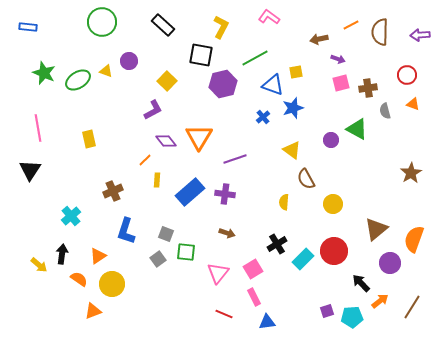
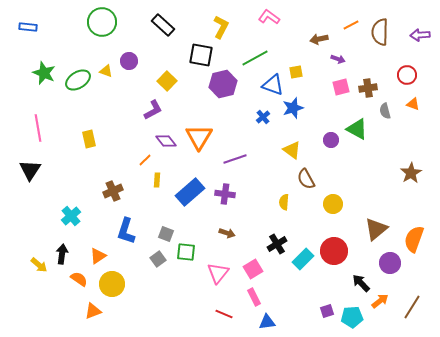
pink square at (341, 83): moved 4 px down
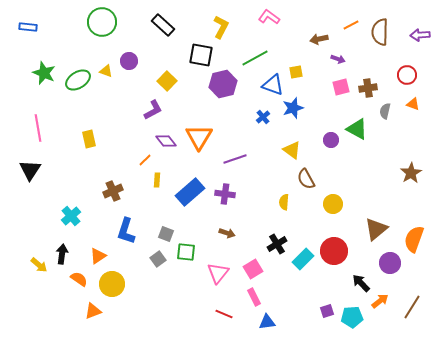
gray semicircle at (385, 111): rotated 28 degrees clockwise
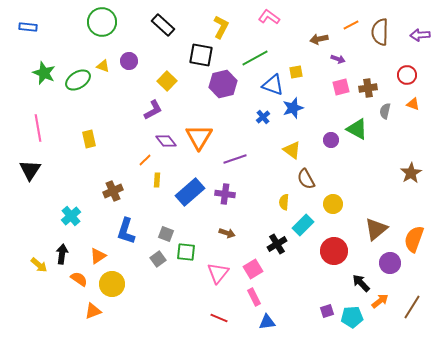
yellow triangle at (106, 71): moved 3 px left, 5 px up
cyan rectangle at (303, 259): moved 34 px up
red line at (224, 314): moved 5 px left, 4 px down
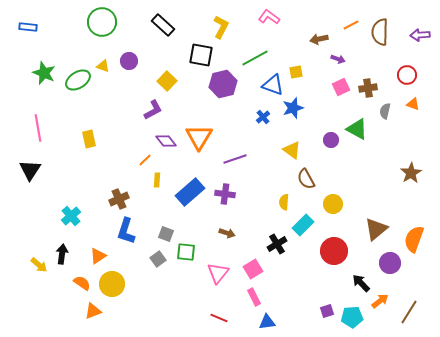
pink square at (341, 87): rotated 12 degrees counterclockwise
brown cross at (113, 191): moved 6 px right, 8 px down
orange semicircle at (79, 279): moved 3 px right, 4 px down
brown line at (412, 307): moved 3 px left, 5 px down
